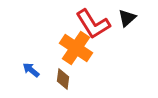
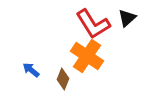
orange cross: moved 11 px right, 8 px down
brown diamond: rotated 15 degrees clockwise
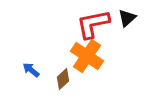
red L-shape: rotated 111 degrees clockwise
brown diamond: rotated 25 degrees clockwise
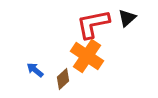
blue arrow: moved 4 px right
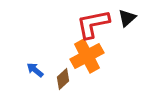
orange cross: rotated 28 degrees clockwise
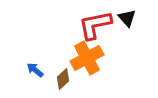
black triangle: rotated 30 degrees counterclockwise
red L-shape: moved 2 px right, 1 px down
orange cross: moved 2 px down
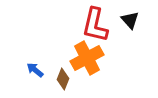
black triangle: moved 3 px right, 2 px down
red L-shape: rotated 66 degrees counterclockwise
brown diamond: rotated 25 degrees counterclockwise
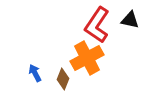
black triangle: rotated 36 degrees counterclockwise
red L-shape: moved 2 px right; rotated 21 degrees clockwise
blue arrow: moved 3 px down; rotated 24 degrees clockwise
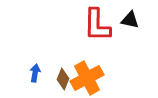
red L-shape: rotated 33 degrees counterclockwise
orange cross: moved 20 px down
blue arrow: rotated 36 degrees clockwise
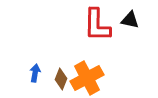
brown diamond: moved 2 px left
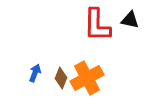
blue arrow: rotated 12 degrees clockwise
brown diamond: moved 1 px up
